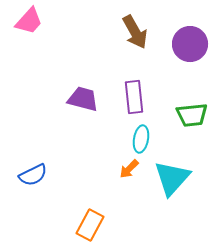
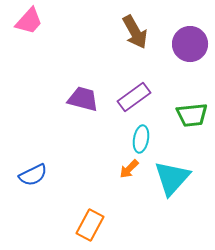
purple rectangle: rotated 60 degrees clockwise
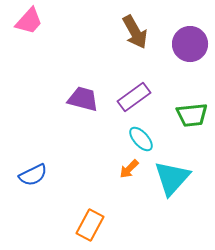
cyan ellipse: rotated 52 degrees counterclockwise
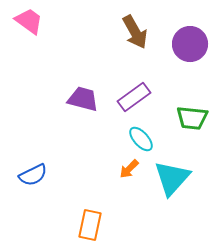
pink trapezoid: rotated 96 degrees counterclockwise
green trapezoid: moved 3 px down; rotated 12 degrees clockwise
orange rectangle: rotated 16 degrees counterclockwise
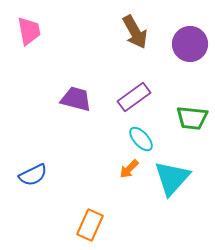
pink trapezoid: moved 10 px down; rotated 44 degrees clockwise
purple trapezoid: moved 7 px left
orange rectangle: rotated 12 degrees clockwise
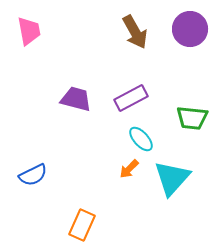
purple circle: moved 15 px up
purple rectangle: moved 3 px left, 1 px down; rotated 8 degrees clockwise
orange rectangle: moved 8 px left
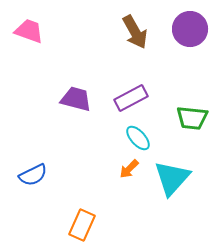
pink trapezoid: rotated 60 degrees counterclockwise
cyan ellipse: moved 3 px left, 1 px up
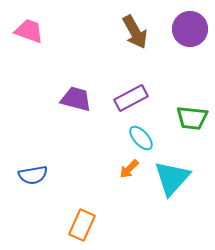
cyan ellipse: moved 3 px right
blue semicircle: rotated 16 degrees clockwise
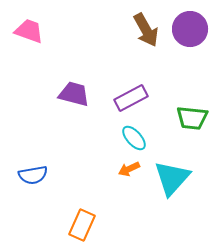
brown arrow: moved 11 px right, 2 px up
purple trapezoid: moved 2 px left, 5 px up
cyan ellipse: moved 7 px left
orange arrow: rotated 20 degrees clockwise
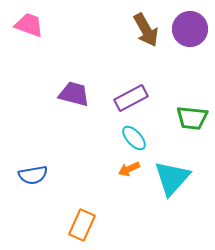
pink trapezoid: moved 6 px up
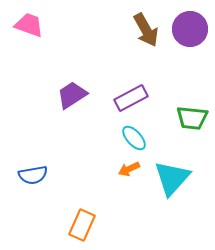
purple trapezoid: moved 2 px left, 1 px down; rotated 48 degrees counterclockwise
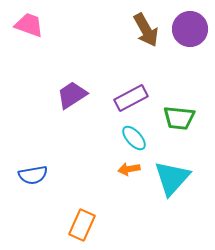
green trapezoid: moved 13 px left
orange arrow: rotated 15 degrees clockwise
